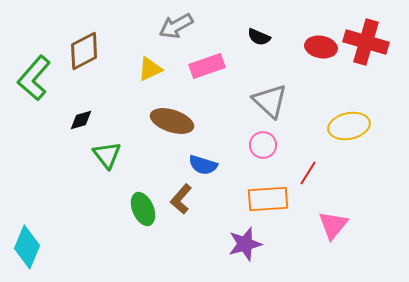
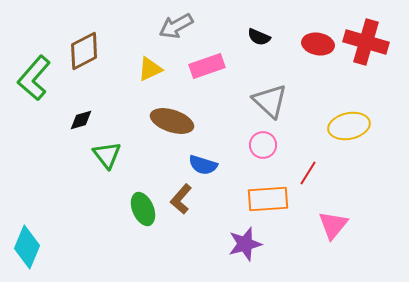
red ellipse: moved 3 px left, 3 px up
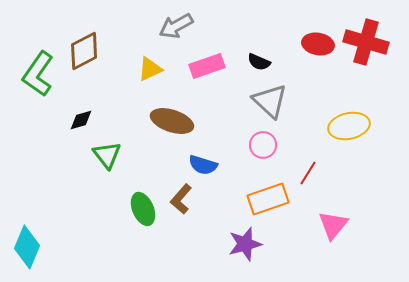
black semicircle: moved 25 px down
green L-shape: moved 4 px right, 4 px up; rotated 6 degrees counterclockwise
orange rectangle: rotated 15 degrees counterclockwise
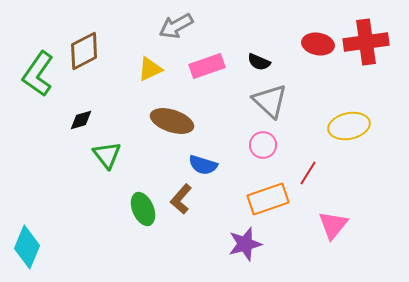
red cross: rotated 24 degrees counterclockwise
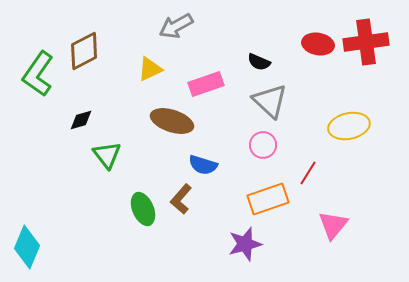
pink rectangle: moved 1 px left, 18 px down
